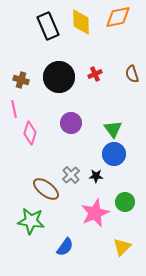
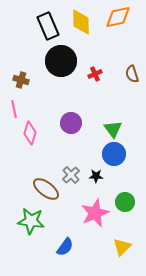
black circle: moved 2 px right, 16 px up
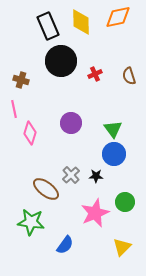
brown semicircle: moved 3 px left, 2 px down
green star: moved 1 px down
blue semicircle: moved 2 px up
